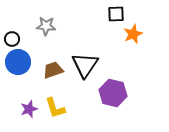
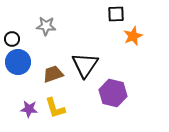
orange star: moved 2 px down
brown trapezoid: moved 4 px down
purple star: rotated 24 degrees clockwise
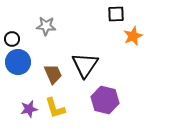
brown trapezoid: rotated 85 degrees clockwise
purple hexagon: moved 8 px left, 7 px down
purple star: rotated 18 degrees counterclockwise
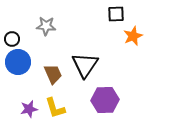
purple hexagon: rotated 16 degrees counterclockwise
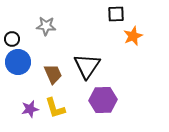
black triangle: moved 2 px right, 1 px down
purple hexagon: moved 2 px left
purple star: moved 1 px right
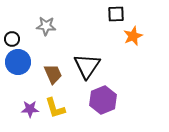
purple hexagon: rotated 20 degrees counterclockwise
purple star: rotated 12 degrees clockwise
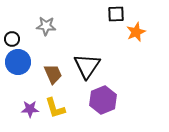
orange star: moved 3 px right, 4 px up
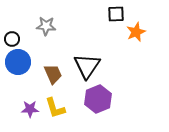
purple hexagon: moved 5 px left, 1 px up
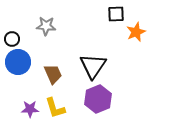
black triangle: moved 6 px right
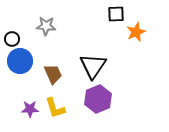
blue circle: moved 2 px right, 1 px up
